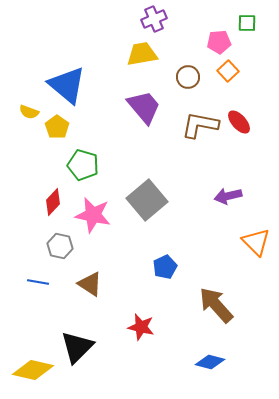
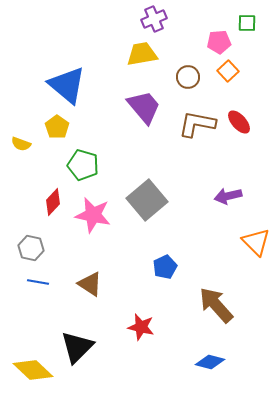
yellow semicircle: moved 8 px left, 32 px down
brown L-shape: moved 3 px left, 1 px up
gray hexagon: moved 29 px left, 2 px down
yellow diamond: rotated 30 degrees clockwise
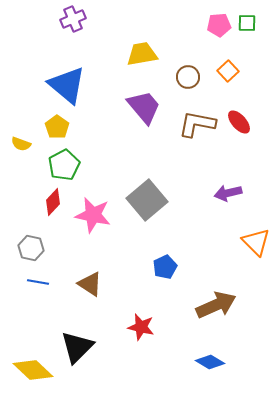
purple cross: moved 81 px left
pink pentagon: moved 17 px up
green pentagon: moved 19 px left; rotated 28 degrees clockwise
purple arrow: moved 3 px up
brown arrow: rotated 108 degrees clockwise
blue diamond: rotated 16 degrees clockwise
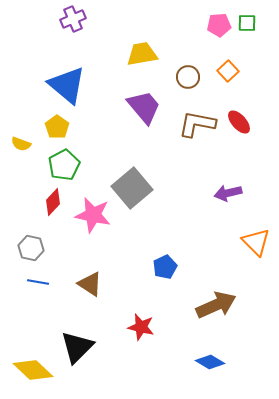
gray square: moved 15 px left, 12 px up
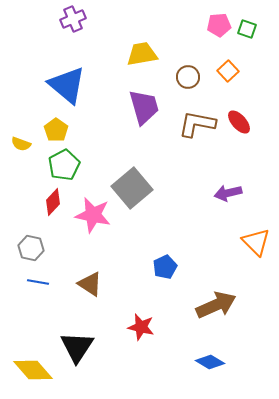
green square: moved 6 px down; rotated 18 degrees clockwise
purple trapezoid: rotated 24 degrees clockwise
yellow pentagon: moved 1 px left, 3 px down
black triangle: rotated 12 degrees counterclockwise
yellow diamond: rotated 6 degrees clockwise
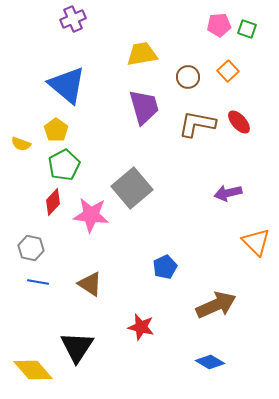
pink star: moved 2 px left; rotated 6 degrees counterclockwise
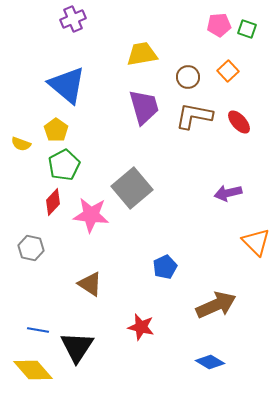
brown L-shape: moved 3 px left, 8 px up
blue line: moved 48 px down
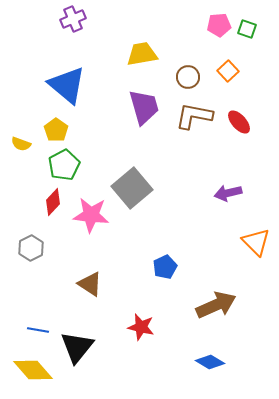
gray hexagon: rotated 20 degrees clockwise
black triangle: rotated 6 degrees clockwise
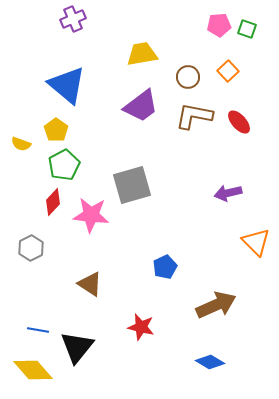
purple trapezoid: moved 3 px left, 1 px up; rotated 69 degrees clockwise
gray square: moved 3 px up; rotated 24 degrees clockwise
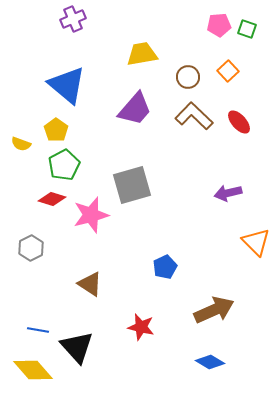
purple trapezoid: moved 6 px left, 3 px down; rotated 12 degrees counterclockwise
brown L-shape: rotated 33 degrees clockwise
red diamond: moved 1 px left, 3 px up; rotated 64 degrees clockwise
pink star: rotated 21 degrees counterclockwise
brown arrow: moved 2 px left, 5 px down
black triangle: rotated 21 degrees counterclockwise
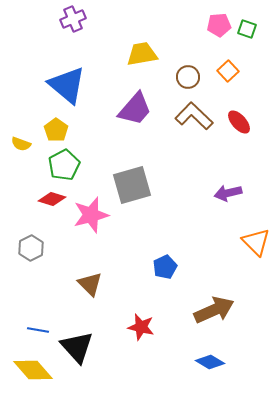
brown triangle: rotated 12 degrees clockwise
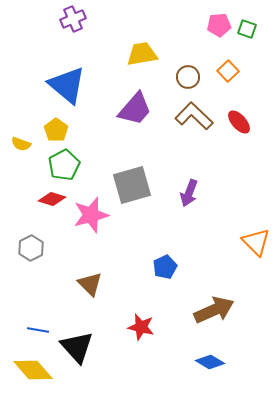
purple arrow: moved 39 px left; rotated 56 degrees counterclockwise
